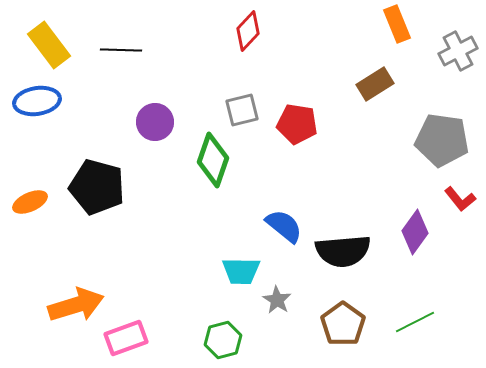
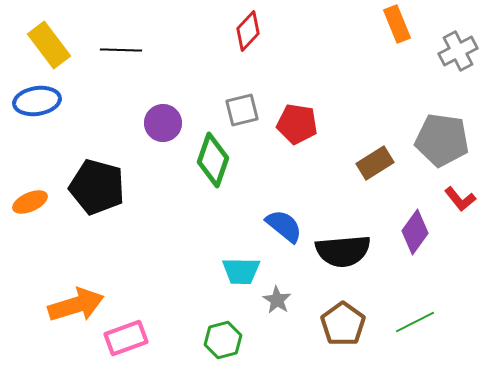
brown rectangle: moved 79 px down
purple circle: moved 8 px right, 1 px down
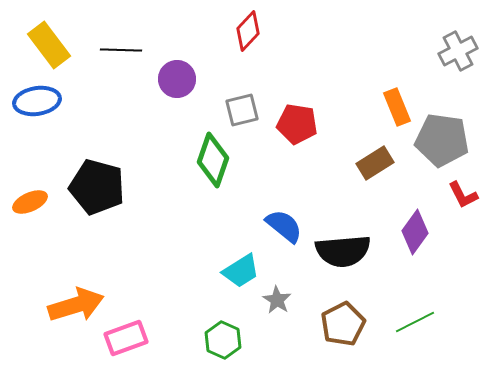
orange rectangle: moved 83 px down
purple circle: moved 14 px right, 44 px up
red L-shape: moved 3 px right, 4 px up; rotated 12 degrees clockwise
cyan trapezoid: rotated 33 degrees counterclockwise
brown pentagon: rotated 9 degrees clockwise
green hexagon: rotated 21 degrees counterclockwise
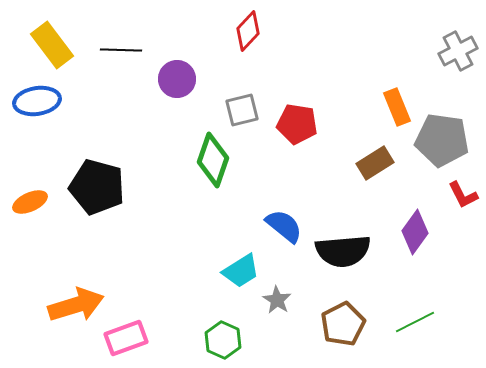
yellow rectangle: moved 3 px right
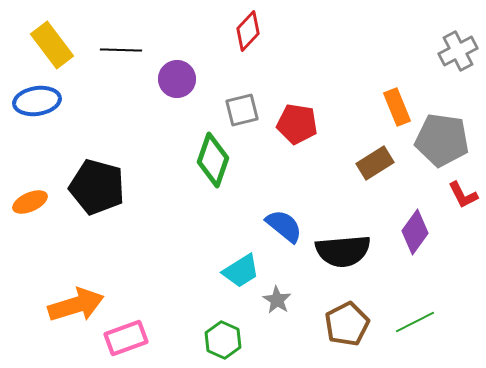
brown pentagon: moved 4 px right
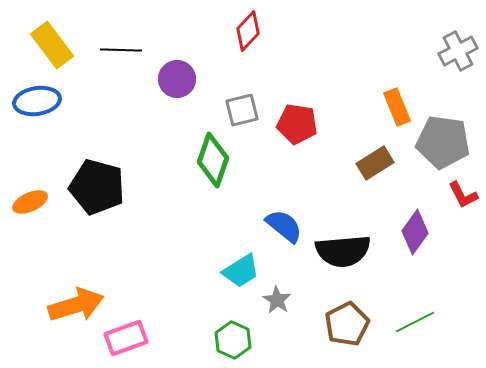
gray pentagon: moved 1 px right, 2 px down
green hexagon: moved 10 px right
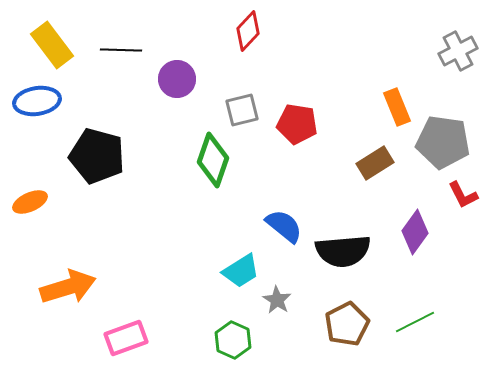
black pentagon: moved 31 px up
orange arrow: moved 8 px left, 18 px up
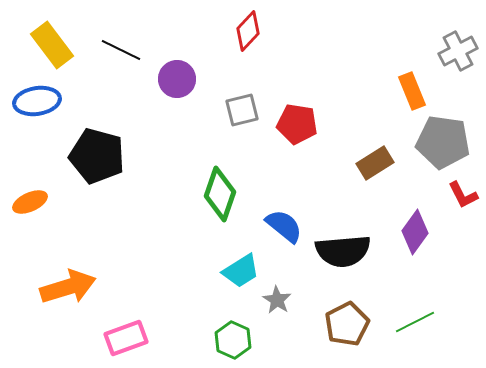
black line: rotated 24 degrees clockwise
orange rectangle: moved 15 px right, 16 px up
green diamond: moved 7 px right, 34 px down
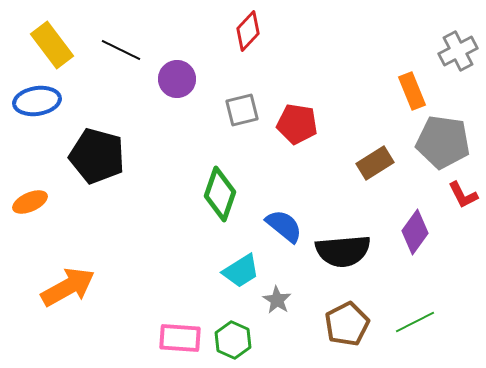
orange arrow: rotated 12 degrees counterclockwise
pink rectangle: moved 54 px right; rotated 24 degrees clockwise
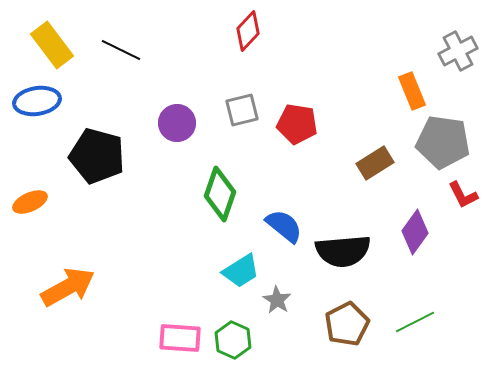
purple circle: moved 44 px down
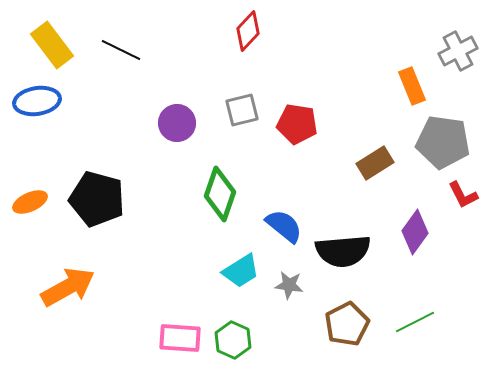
orange rectangle: moved 5 px up
black pentagon: moved 43 px down
gray star: moved 12 px right, 15 px up; rotated 24 degrees counterclockwise
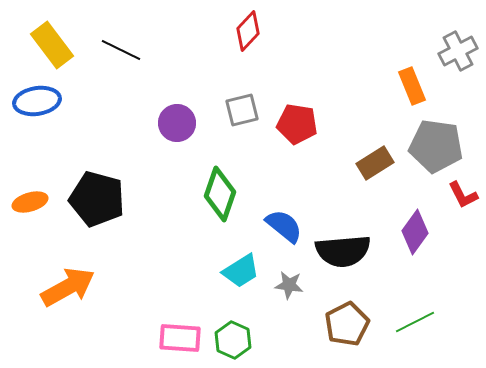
gray pentagon: moved 7 px left, 4 px down
orange ellipse: rotated 8 degrees clockwise
